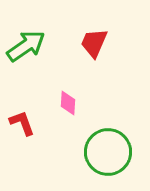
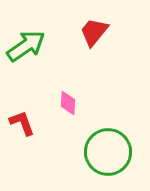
red trapezoid: moved 11 px up; rotated 16 degrees clockwise
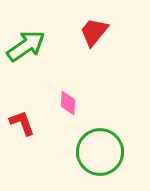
green circle: moved 8 px left
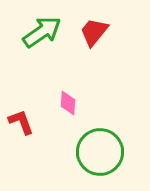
green arrow: moved 16 px right, 14 px up
red L-shape: moved 1 px left, 1 px up
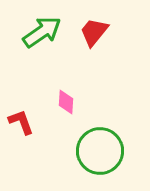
pink diamond: moved 2 px left, 1 px up
green circle: moved 1 px up
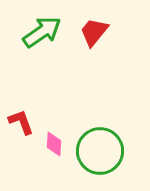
pink diamond: moved 12 px left, 42 px down
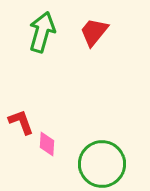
green arrow: rotated 39 degrees counterclockwise
pink diamond: moved 7 px left
green circle: moved 2 px right, 13 px down
